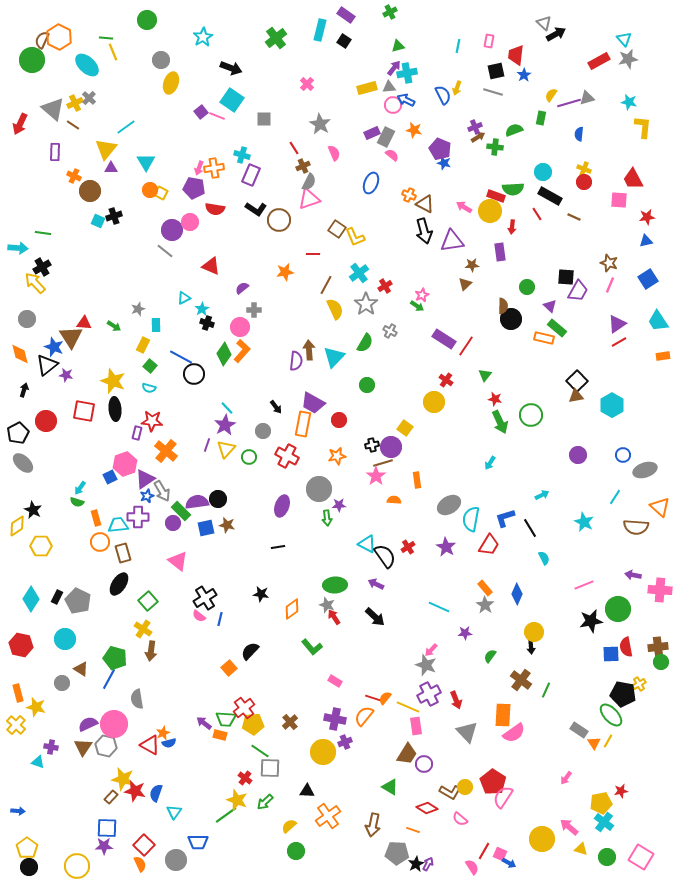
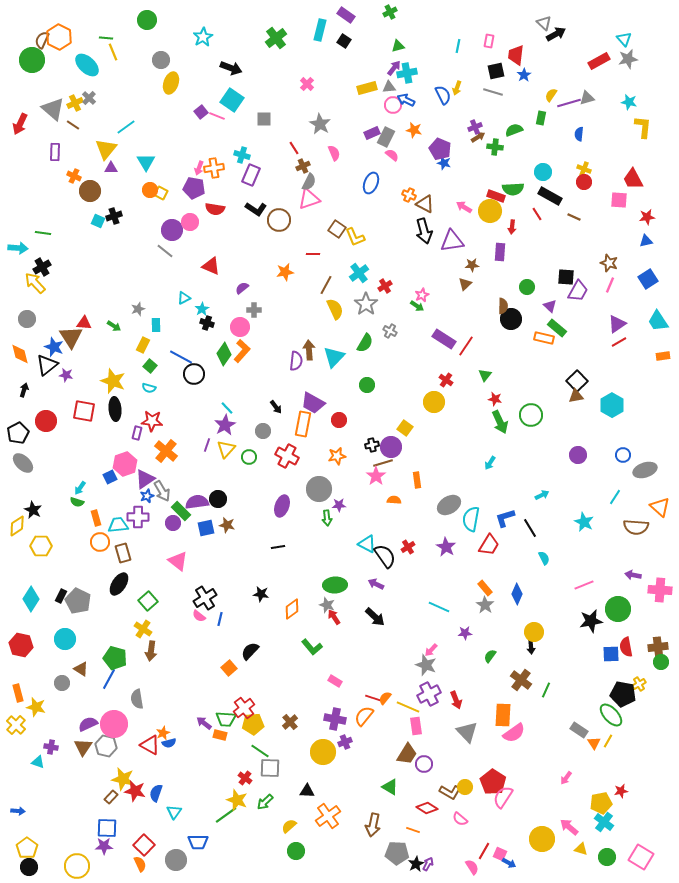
purple rectangle at (500, 252): rotated 12 degrees clockwise
black rectangle at (57, 597): moved 4 px right, 1 px up
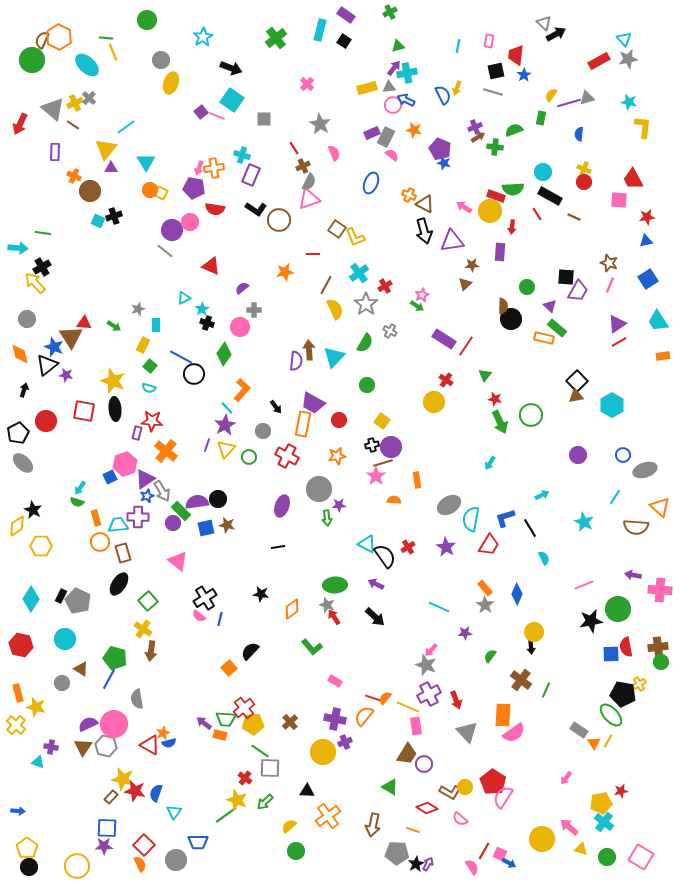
orange L-shape at (242, 351): moved 39 px down
yellow square at (405, 428): moved 23 px left, 7 px up
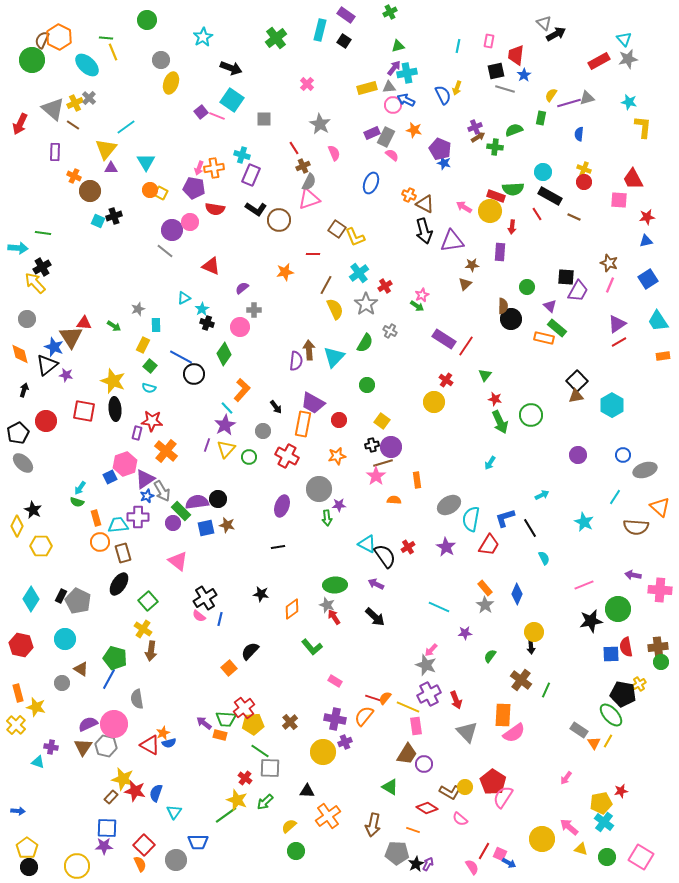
gray line at (493, 92): moved 12 px right, 3 px up
yellow diamond at (17, 526): rotated 30 degrees counterclockwise
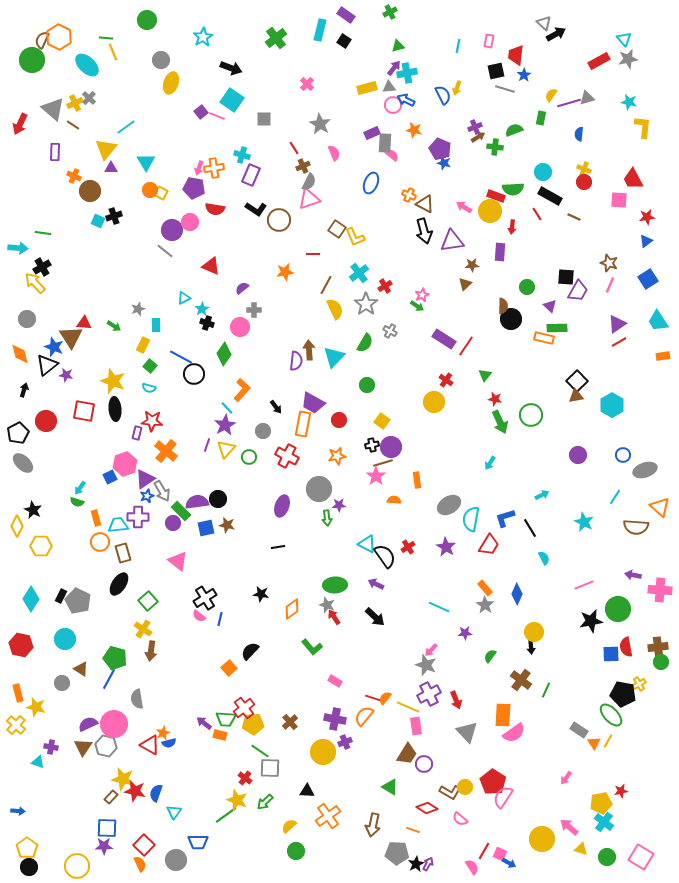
gray rectangle at (386, 137): moved 1 px left, 6 px down; rotated 24 degrees counterclockwise
blue triangle at (646, 241): rotated 24 degrees counterclockwise
green rectangle at (557, 328): rotated 42 degrees counterclockwise
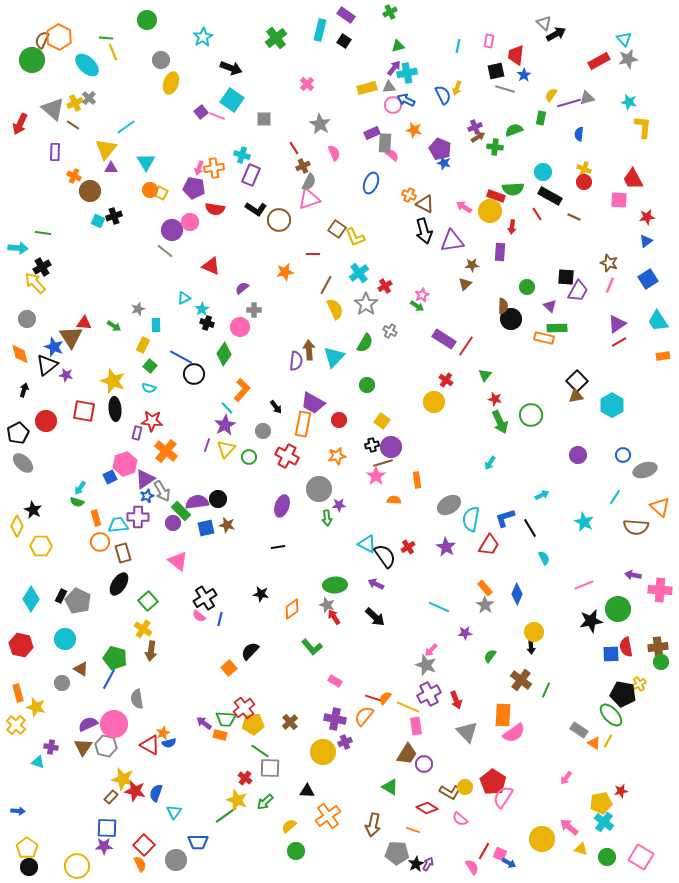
orange triangle at (594, 743): rotated 24 degrees counterclockwise
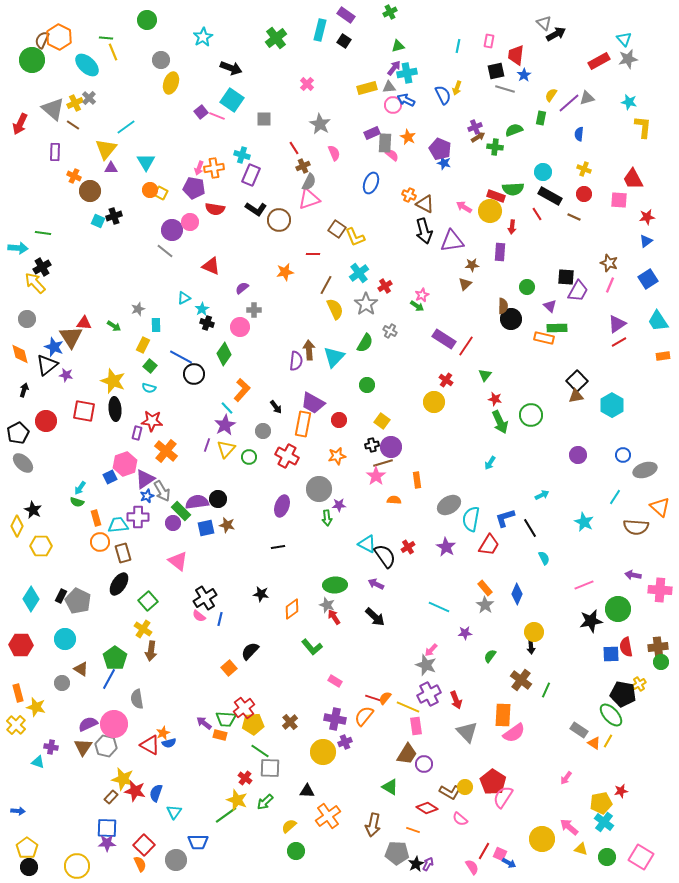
purple line at (569, 103): rotated 25 degrees counterclockwise
orange star at (414, 130): moved 6 px left, 7 px down; rotated 14 degrees clockwise
red circle at (584, 182): moved 12 px down
red hexagon at (21, 645): rotated 10 degrees counterclockwise
green pentagon at (115, 658): rotated 20 degrees clockwise
purple star at (104, 846): moved 3 px right, 3 px up
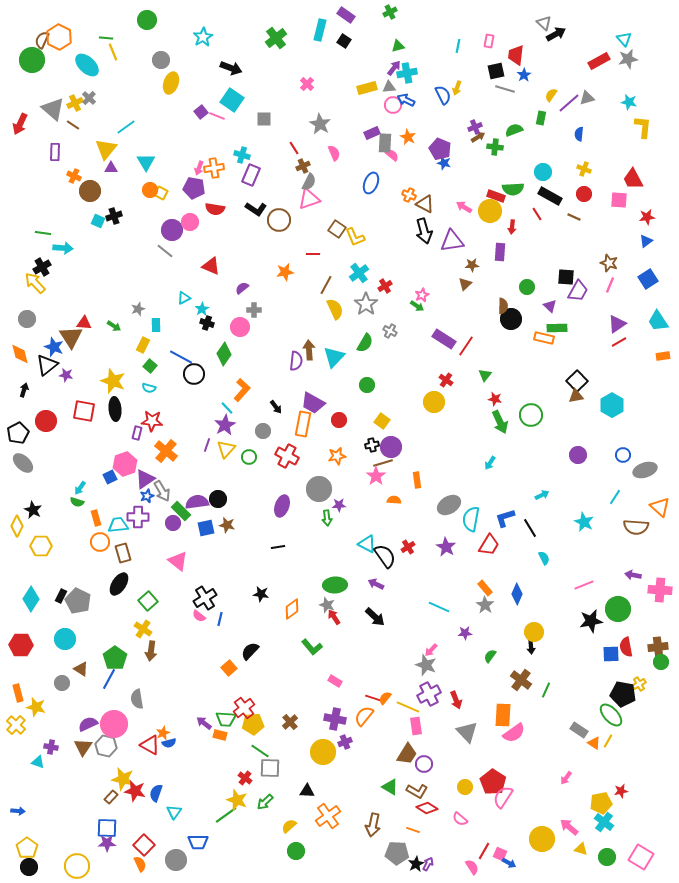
cyan arrow at (18, 248): moved 45 px right
brown L-shape at (450, 792): moved 33 px left, 1 px up
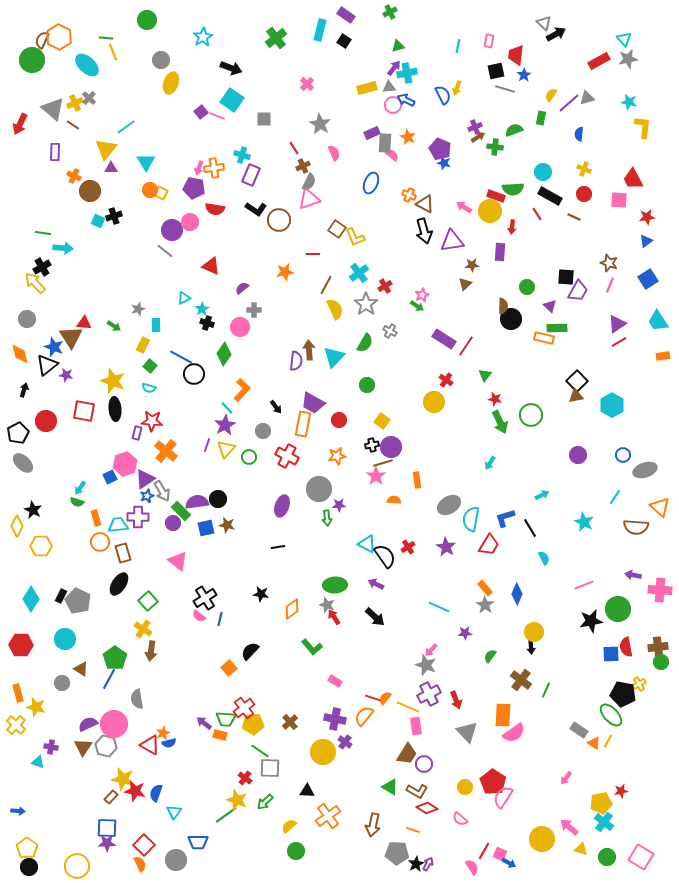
purple cross at (345, 742): rotated 32 degrees counterclockwise
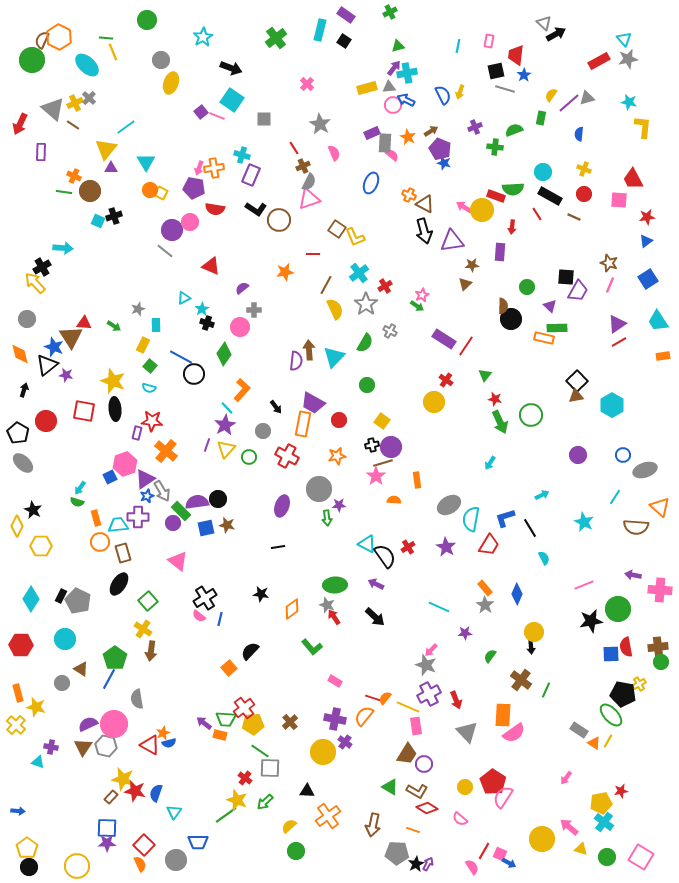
yellow arrow at (457, 88): moved 3 px right, 4 px down
brown arrow at (478, 137): moved 47 px left, 6 px up
purple rectangle at (55, 152): moved 14 px left
yellow circle at (490, 211): moved 8 px left, 1 px up
green line at (43, 233): moved 21 px right, 41 px up
black pentagon at (18, 433): rotated 15 degrees counterclockwise
